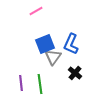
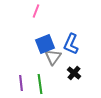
pink line: rotated 40 degrees counterclockwise
black cross: moved 1 px left
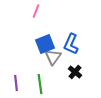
black cross: moved 1 px right, 1 px up
purple line: moved 5 px left
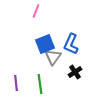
black cross: rotated 16 degrees clockwise
